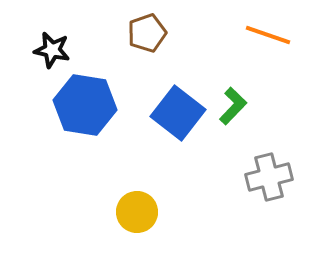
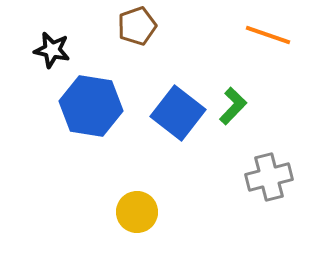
brown pentagon: moved 10 px left, 7 px up
blue hexagon: moved 6 px right, 1 px down
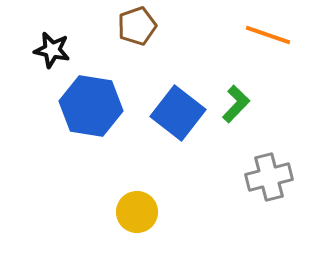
green L-shape: moved 3 px right, 2 px up
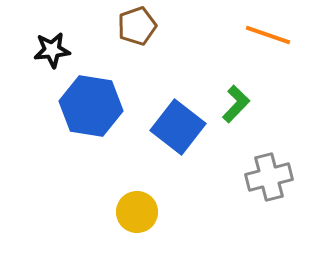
black star: rotated 18 degrees counterclockwise
blue square: moved 14 px down
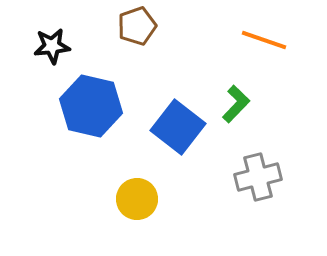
orange line: moved 4 px left, 5 px down
black star: moved 4 px up
blue hexagon: rotated 4 degrees clockwise
gray cross: moved 11 px left
yellow circle: moved 13 px up
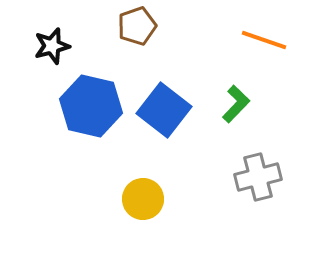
black star: rotated 9 degrees counterclockwise
blue square: moved 14 px left, 17 px up
yellow circle: moved 6 px right
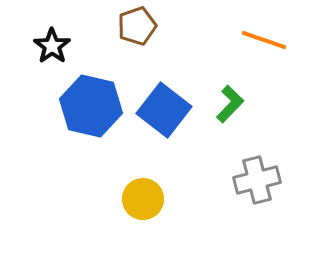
black star: rotated 21 degrees counterclockwise
green L-shape: moved 6 px left
gray cross: moved 1 px left, 3 px down
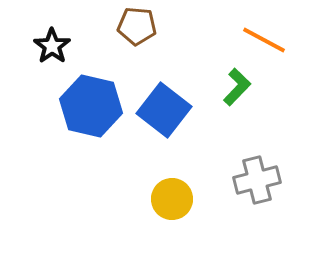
brown pentagon: rotated 24 degrees clockwise
orange line: rotated 9 degrees clockwise
green L-shape: moved 7 px right, 17 px up
yellow circle: moved 29 px right
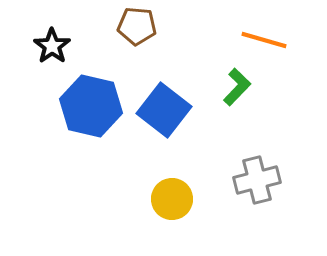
orange line: rotated 12 degrees counterclockwise
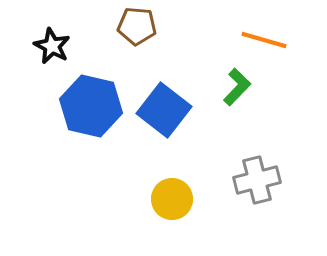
black star: rotated 9 degrees counterclockwise
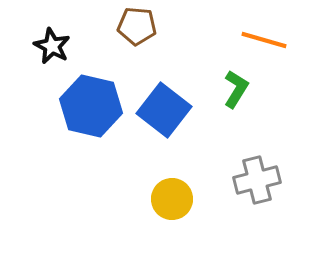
green L-shape: moved 1 px left, 2 px down; rotated 12 degrees counterclockwise
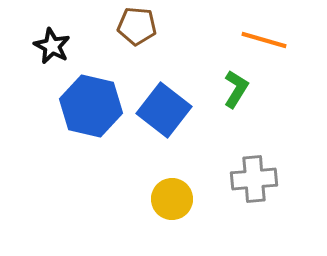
gray cross: moved 3 px left, 1 px up; rotated 9 degrees clockwise
